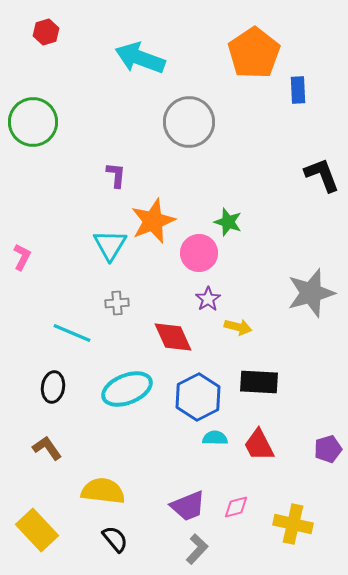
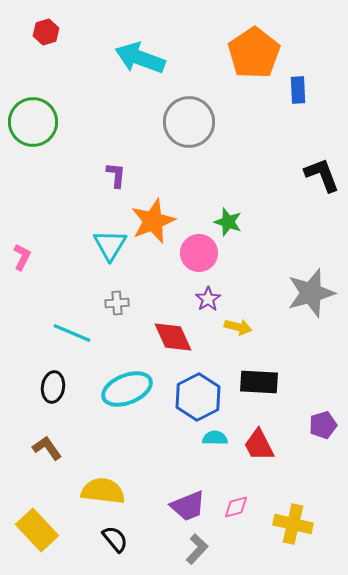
purple pentagon: moved 5 px left, 24 px up
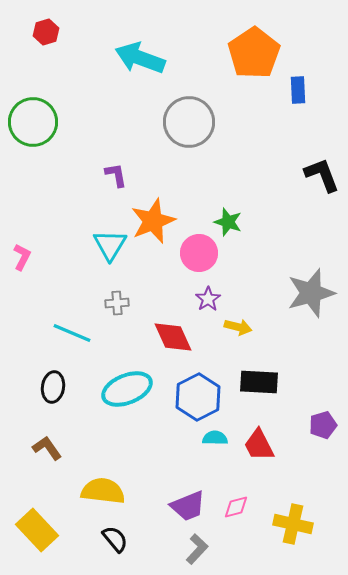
purple L-shape: rotated 16 degrees counterclockwise
